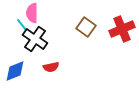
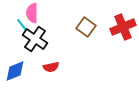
red cross: moved 1 px right, 2 px up
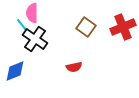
red semicircle: moved 23 px right
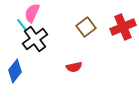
pink semicircle: rotated 24 degrees clockwise
brown square: rotated 18 degrees clockwise
black cross: rotated 20 degrees clockwise
blue diamond: rotated 30 degrees counterclockwise
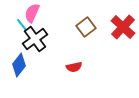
red cross: rotated 25 degrees counterclockwise
blue diamond: moved 4 px right, 6 px up
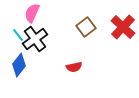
cyan line: moved 4 px left, 10 px down
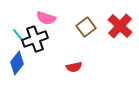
pink semicircle: moved 14 px right, 5 px down; rotated 96 degrees counterclockwise
red cross: moved 3 px left, 1 px up
black cross: rotated 15 degrees clockwise
blue diamond: moved 2 px left, 2 px up
